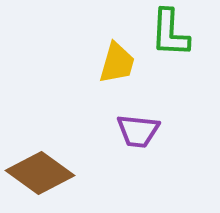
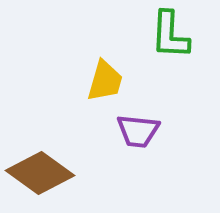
green L-shape: moved 2 px down
yellow trapezoid: moved 12 px left, 18 px down
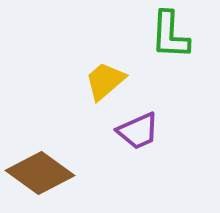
yellow trapezoid: rotated 147 degrees counterclockwise
purple trapezoid: rotated 30 degrees counterclockwise
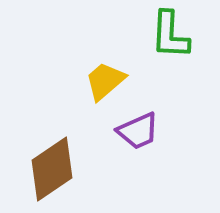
brown diamond: moved 12 px right, 4 px up; rotated 70 degrees counterclockwise
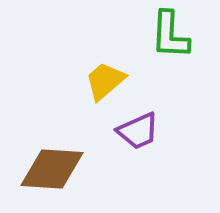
brown diamond: rotated 38 degrees clockwise
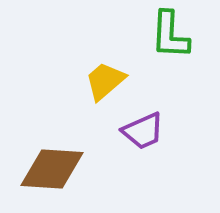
purple trapezoid: moved 5 px right
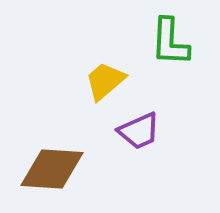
green L-shape: moved 7 px down
purple trapezoid: moved 4 px left
